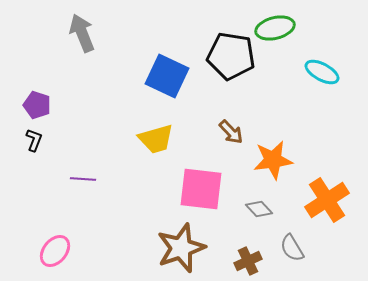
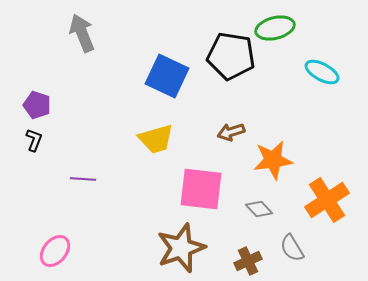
brown arrow: rotated 116 degrees clockwise
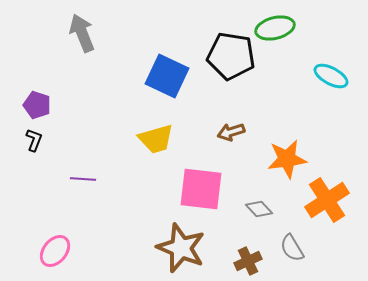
cyan ellipse: moved 9 px right, 4 px down
orange star: moved 14 px right, 1 px up
brown star: rotated 30 degrees counterclockwise
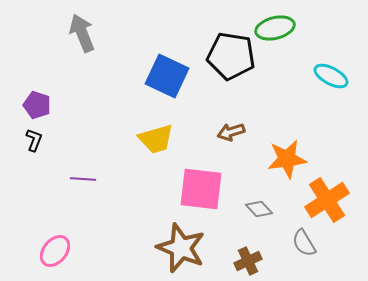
gray semicircle: moved 12 px right, 5 px up
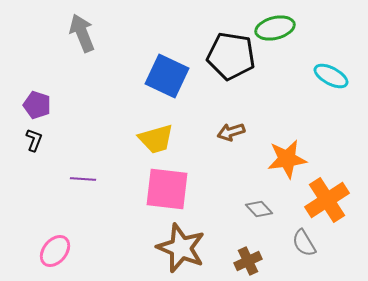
pink square: moved 34 px left
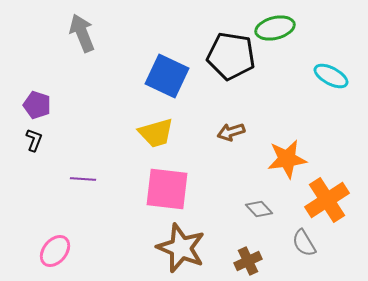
yellow trapezoid: moved 6 px up
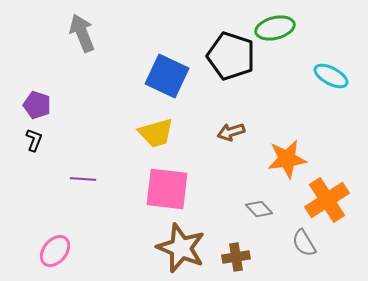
black pentagon: rotated 9 degrees clockwise
brown cross: moved 12 px left, 4 px up; rotated 16 degrees clockwise
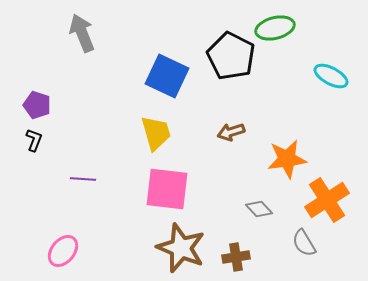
black pentagon: rotated 9 degrees clockwise
yellow trapezoid: rotated 90 degrees counterclockwise
pink ellipse: moved 8 px right
